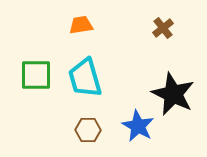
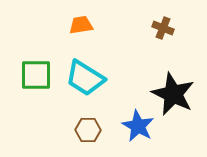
brown cross: rotated 30 degrees counterclockwise
cyan trapezoid: rotated 42 degrees counterclockwise
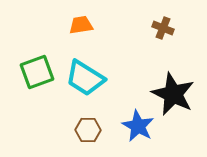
green square: moved 1 px right, 3 px up; rotated 20 degrees counterclockwise
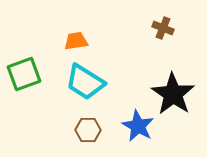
orange trapezoid: moved 5 px left, 16 px down
green square: moved 13 px left, 2 px down
cyan trapezoid: moved 4 px down
black star: rotated 9 degrees clockwise
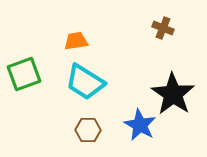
blue star: moved 2 px right, 1 px up
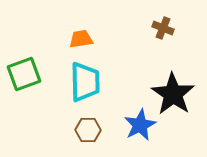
orange trapezoid: moved 5 px right, 2 px up
cyan trapezoid: rotated 123 degrees counterclockwise
blue star: rotated 16 degrees clockwise
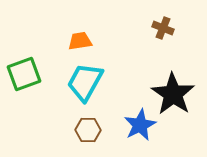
orange trapezoid: moved 1 px left, 2 px down
cyan trapezoid: rotated 150 degrees counterclockwise
